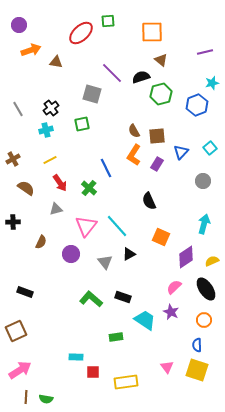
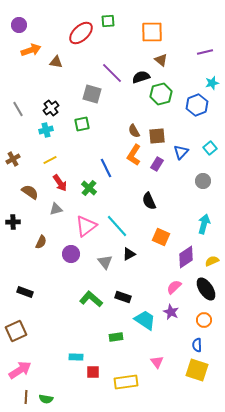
brown semicircle at (26, 188): moved 4 px right, 4 px down
pink triangle at (86, 226): rotated 15 degrees clockwise
pink triangle at (167, 367): moved 10 px left, 5 px up
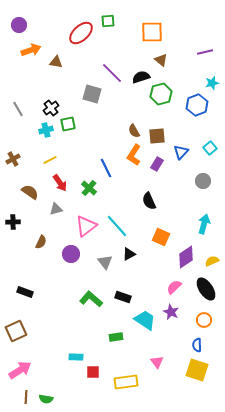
green square at (82, 124): moved 14 px left
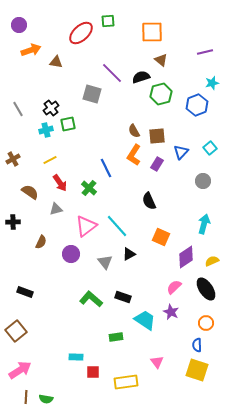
orange circle at (204, 320): moved 2 px right, 3 px down
brown square at (16, 331): rotated 15 degrees counterclockwise
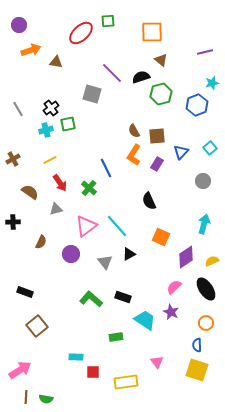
brown square at (16, 331): moved 21 px right, 5 px up
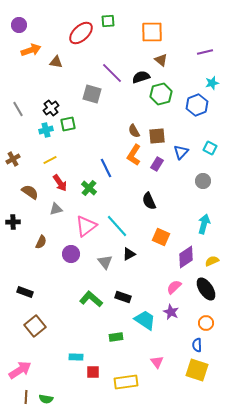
cyan square at (210, 148): rotated 24 degrees counterclockwise
brown square at (37, 326): moved 2 px left
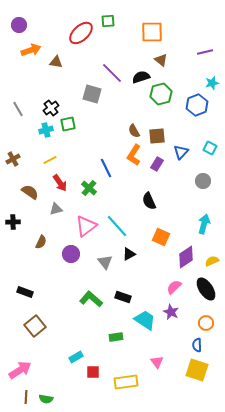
cyan rectangle at (76, 357): rotated 32 degrees counterclockwise
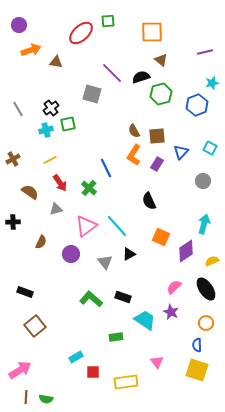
purple diamond at (186, 257): moved 6 px up
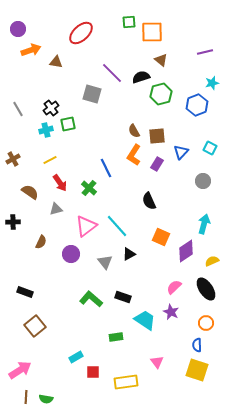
green square at (108, 21): moved 21 px right, 1 px down
purple circle at (19, 25): moved 1 px left, 4 px down
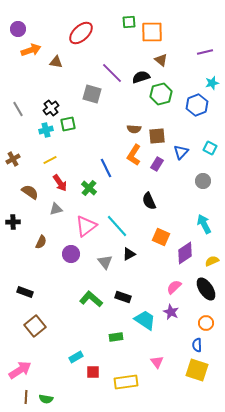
brown semicircle at (134, 131): moved 2 px up; rotated 56 degrees counterclockwise
cyan arrow at (204, 224): rotated 42 degrees counterclockwise
purple diamond at (186, 251): moved 1 px left, 2 px down
